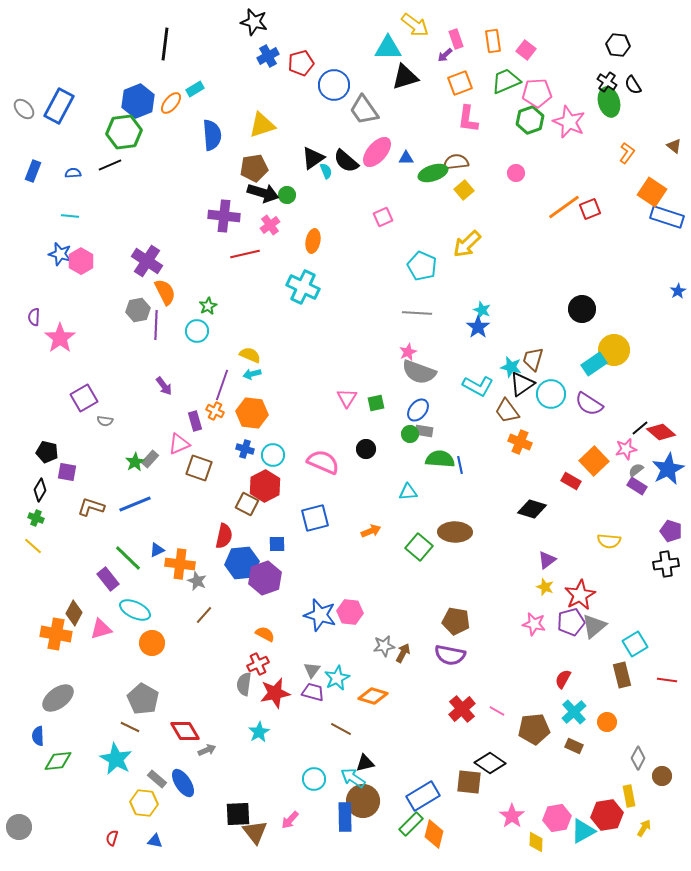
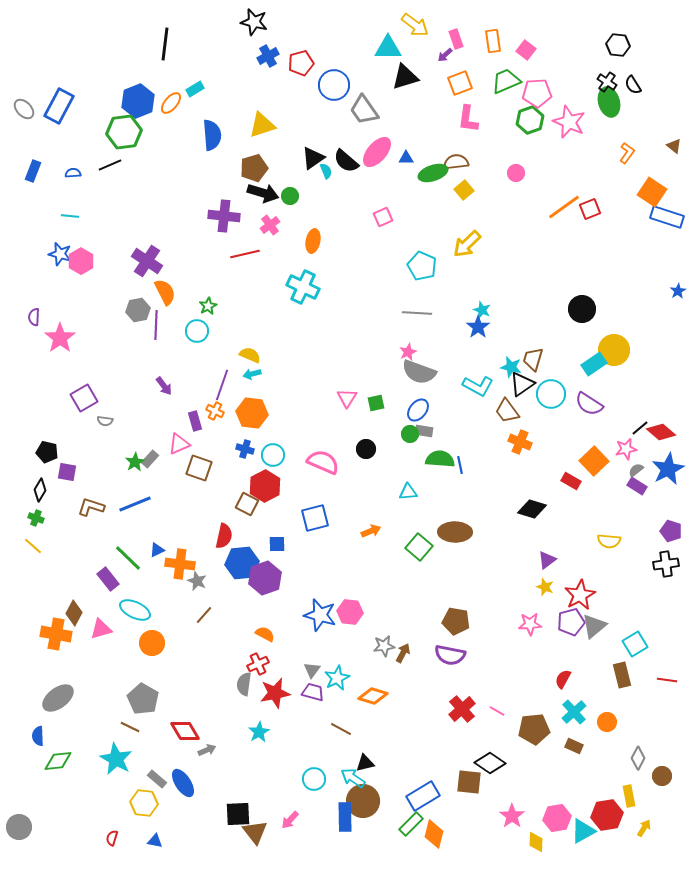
brown pentagon at (254, 168): rotated 8 degrees counterclockwise
green circle at (287, 195): moved 3 px right, 1 px down
pink star at (534, 624): moved 4 px left; rotated 15 degrees counterclockwise
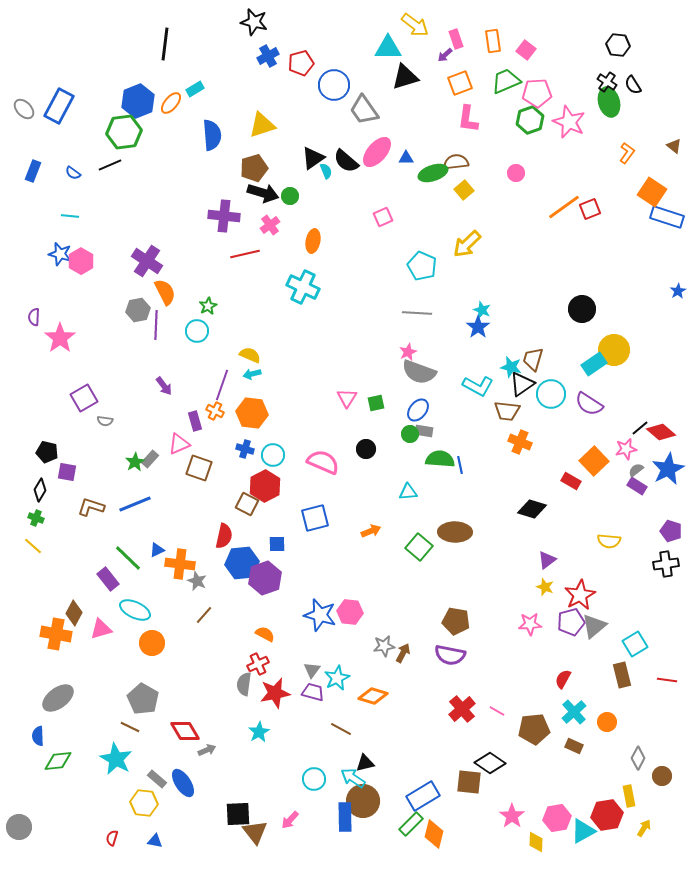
blue semicircle at (73, 173): rotated 140 degrees counterclockwise
brown trapezoid at (507, 411): rotated 48 degrees counterclockwise
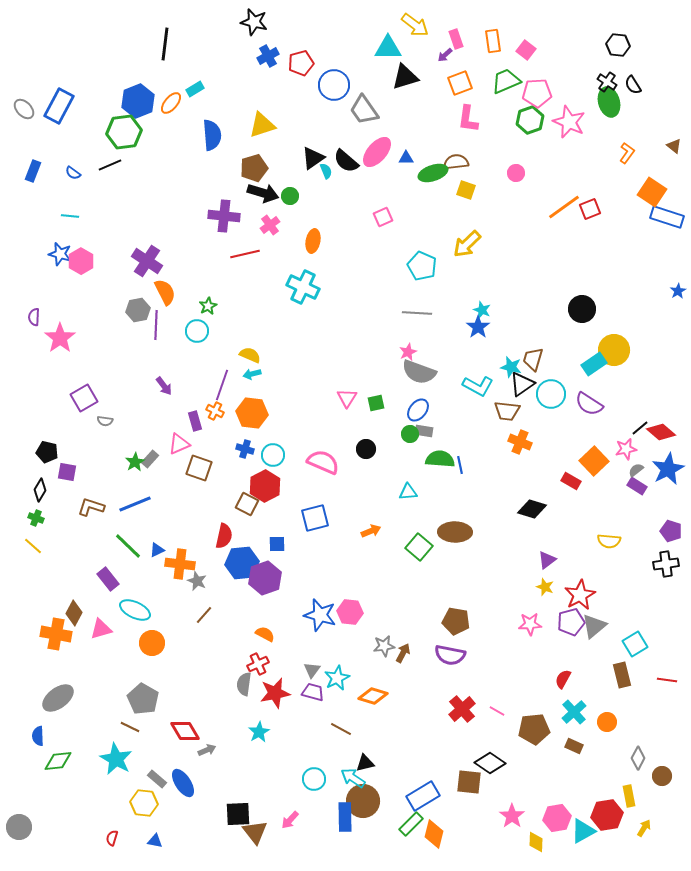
yellow square at (464, 190): moved 2 px right; rotated 30 degrees counterclockwise
green line at (128, 558): moved 12 px up
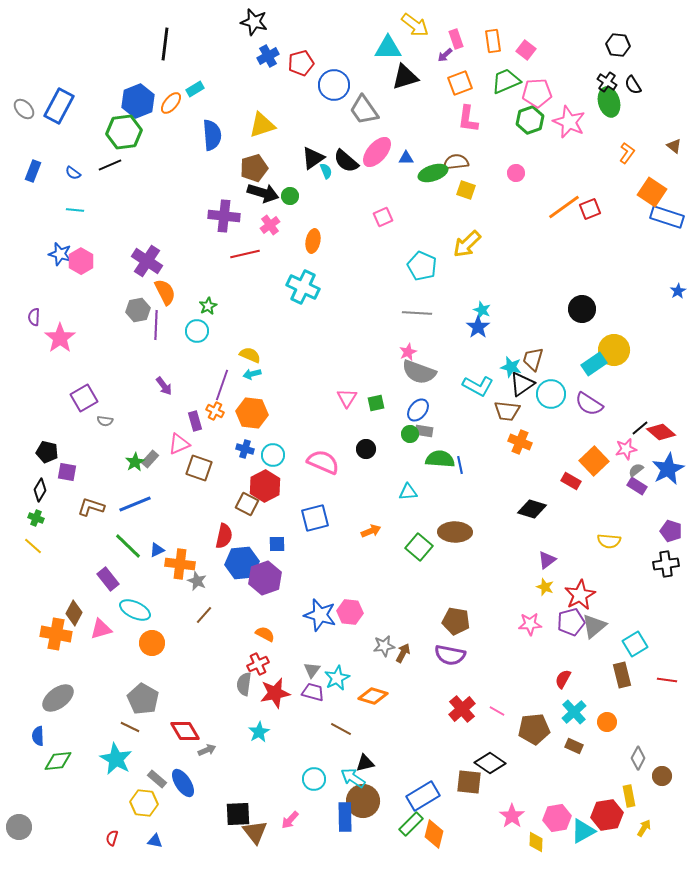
cyan line at (70, 216): moved 5 px right, 6 px up
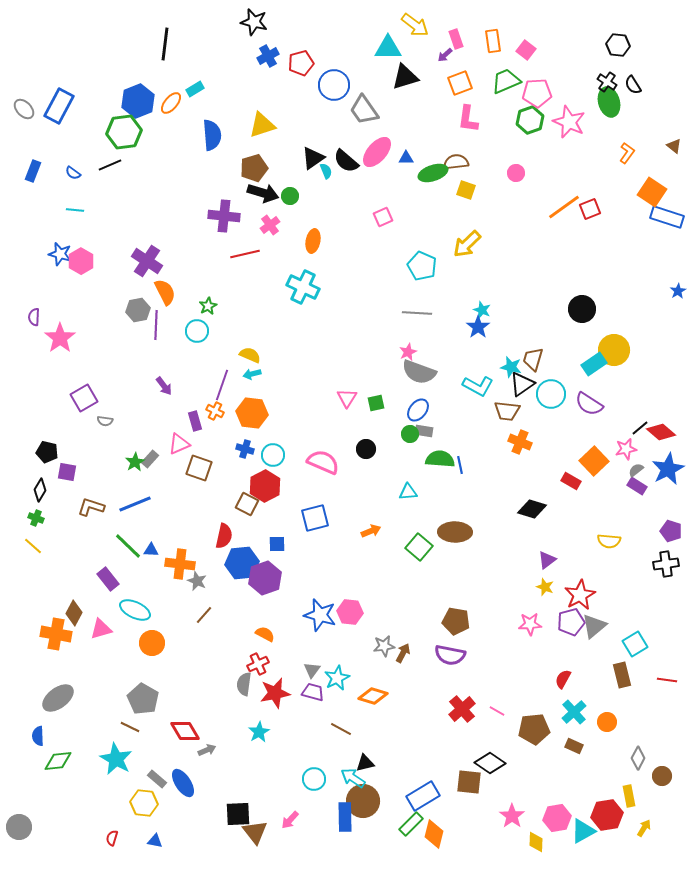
blue triangle at (157, 550): moved 6 px left; rotated 28 degrees clockwise
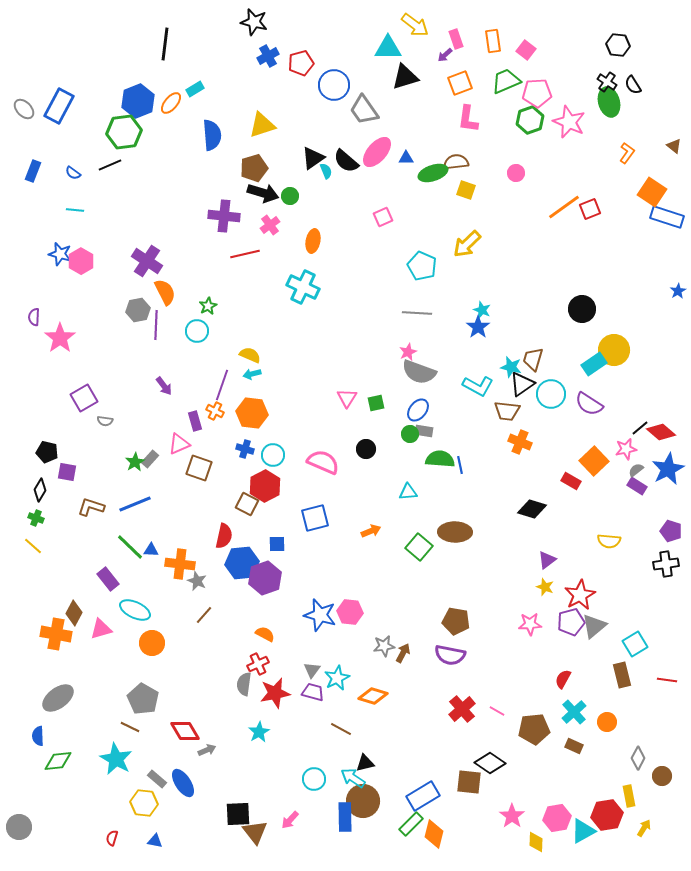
green line at (128, 546): moved 2 px right, 1 px down
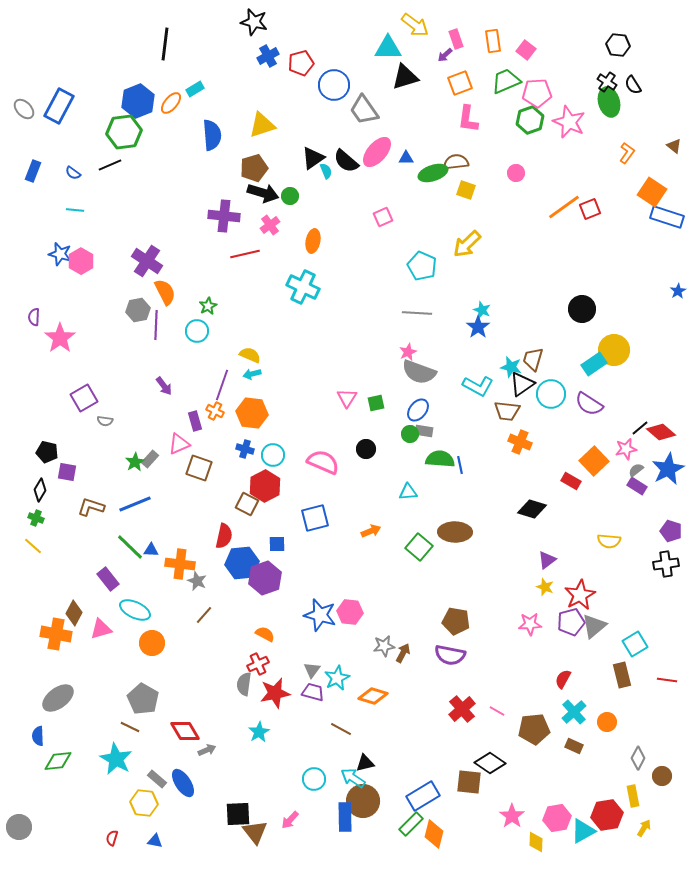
yellow rectangle at (629, 796): moved 4 px right
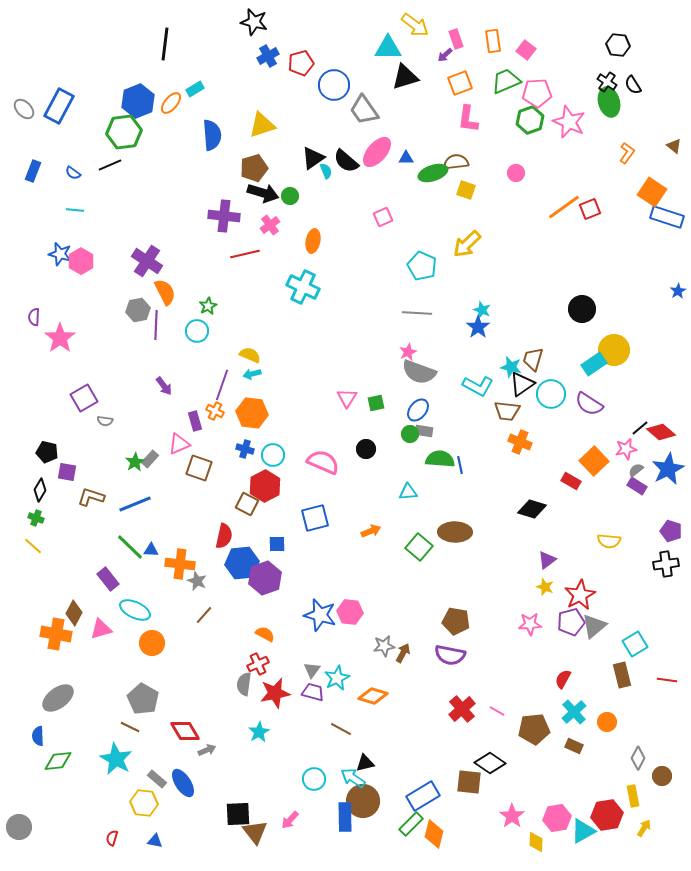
brown L-shape at (91, 507): moved 10 px up
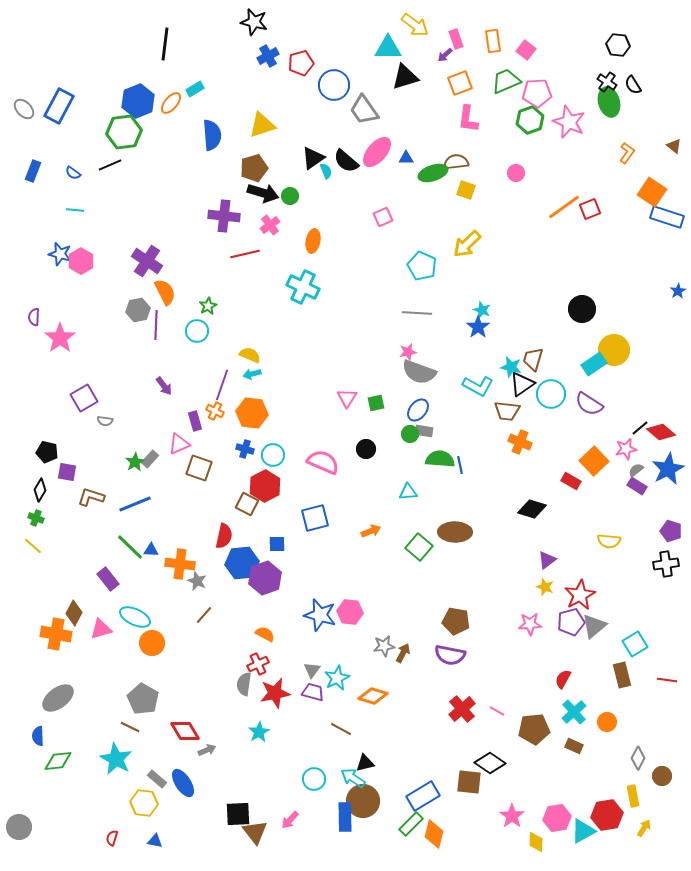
pink star at (408, 352): rotated 12 degrees clockwise
cyan ellipse at (135, 610): moved 7 px down
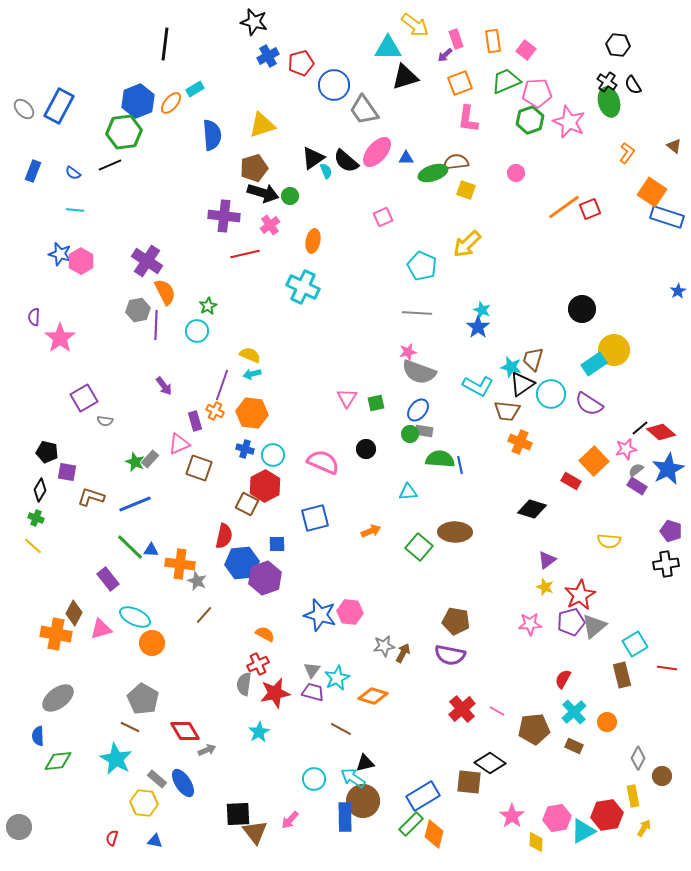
green star at (135, 462): rotated 18 degrees counterclockwise
red line at (667, 680): moved 12 px up
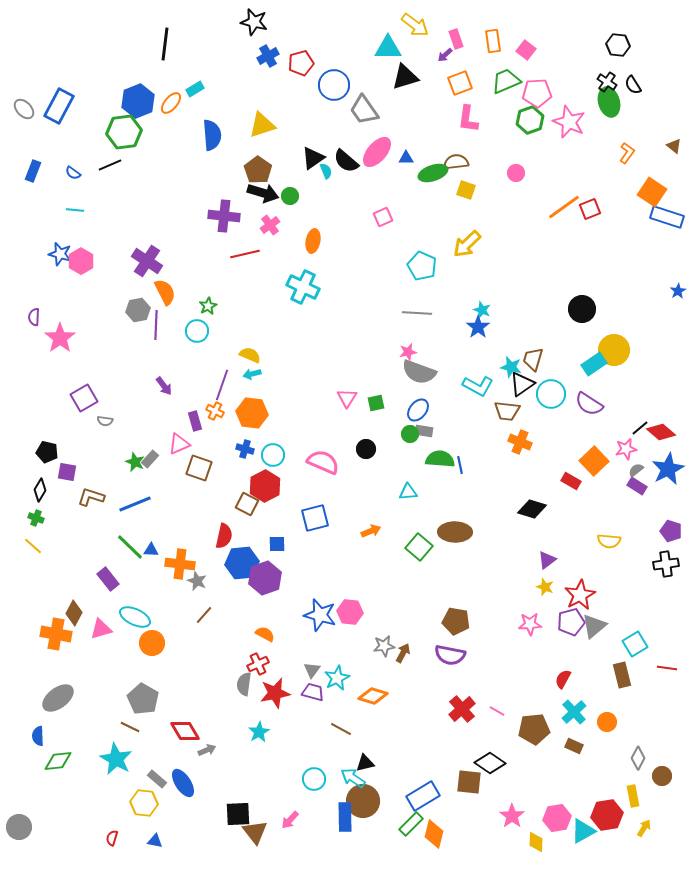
brown pentagon at (254, 168): moved 4 px right, 2 px down; rotated 20 degrees counterclockwise
